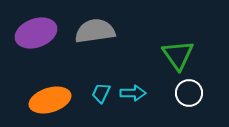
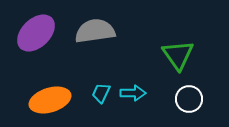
purple ellipse: rotated 24 degrees counterclockwise
white circle: moved 6 px down
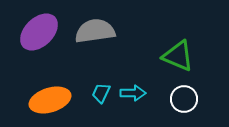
purple ellipse: moved 3 px right, 1 px up
green triangle: moved 1 px down; rotated 32 degrees counterclockwise
white circle: moved 5 px left
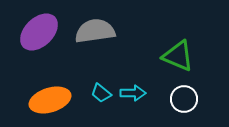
cyan trapezoid: rotated 75 degrees counterclockwise
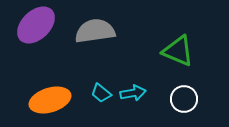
purple ellipse: moved 3 px left, 7 px up
green triangle: moved 5 px up
cyan arrow: rotated 10 degrees counterclockwise
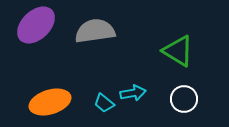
green triangle: rotated 8 degrees clockwise
cyan trapezoid: moved 3 px right, 10 px down
orange ellipse: moved 2 px down
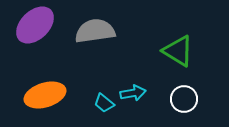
purple ellipse: moved 1 px left
orange ellipse: moved 5 px left, 7 px up
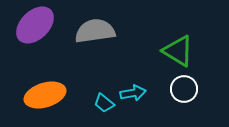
white circle: moved 10 px up
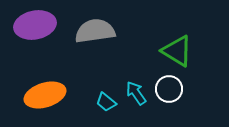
purple ellipse: rotated 33 degrees clockwise
green triangle: moved 1 px left
white circle: moved 15 px left
cyan arrow: moved 3 px right; rotated 115 degrees counterclockwise
cyan trapezoid: moved 2 px right, 1 px up
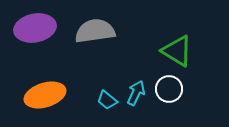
purple ellipse: moved 3 px down
cyan arrow: rotated 60 degrees clockwise
cyan trapezoid: moved 1 px right, 2 px up
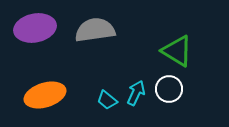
gray semicircle: moved 1 px up
